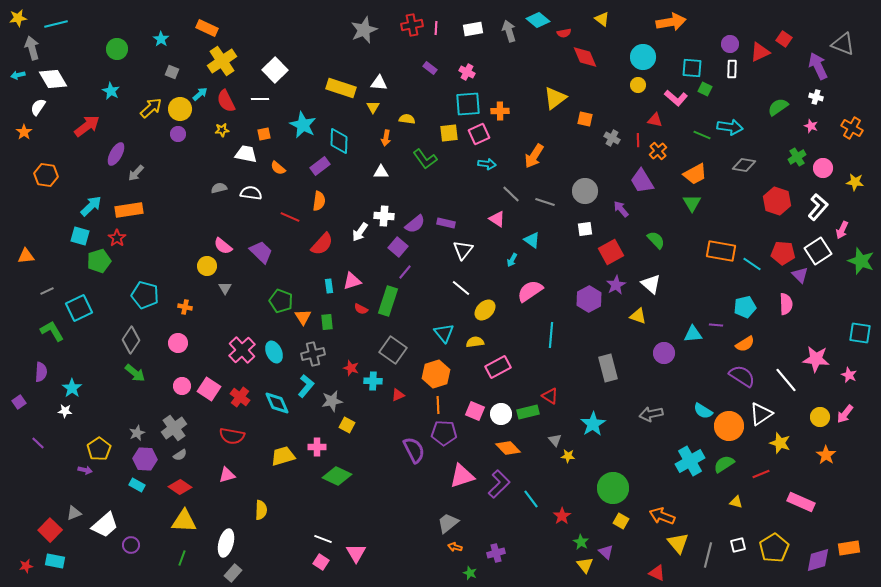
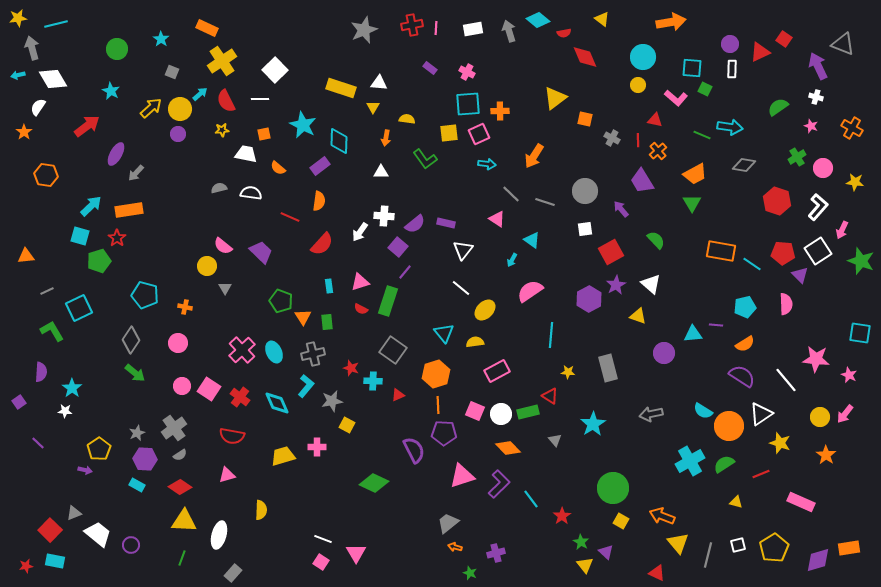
pink triangle at (352, 281): moved 8 px right, 1 px down
pink rectangle at (498, 367): moved 1 px left, 4 px down
yellow star at (568, 456): moved 84 px up
green diamond at (337, 476): moved 37 px right, 7 px down
white trapezoid at (105, 525): moved 7 px left, 9 px down; rotated 100 degrees counterclockwise
white ellipse at (226, 543): moved 7 px left, 8 px up
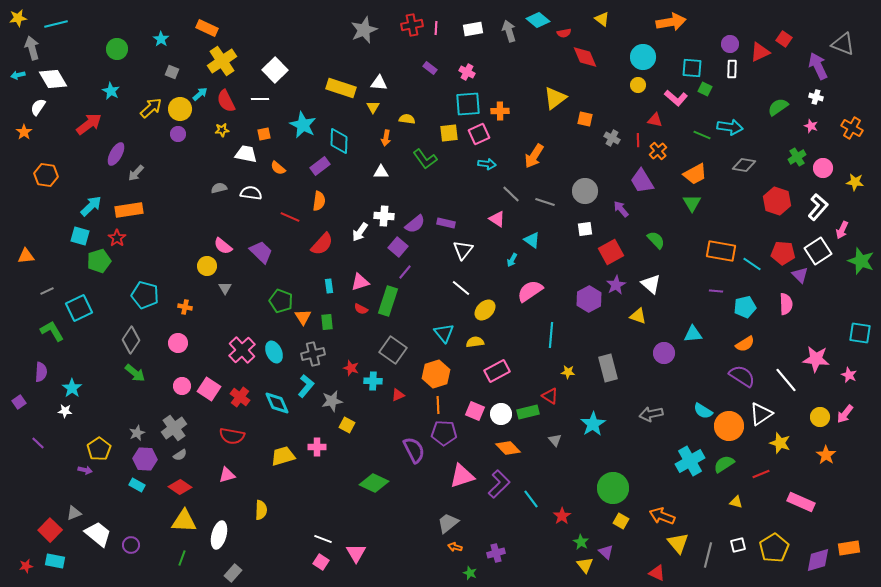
red arrow at (87, 126): moved 2 px right, 2 px up
purple line at (716, 325): moved 34 px up
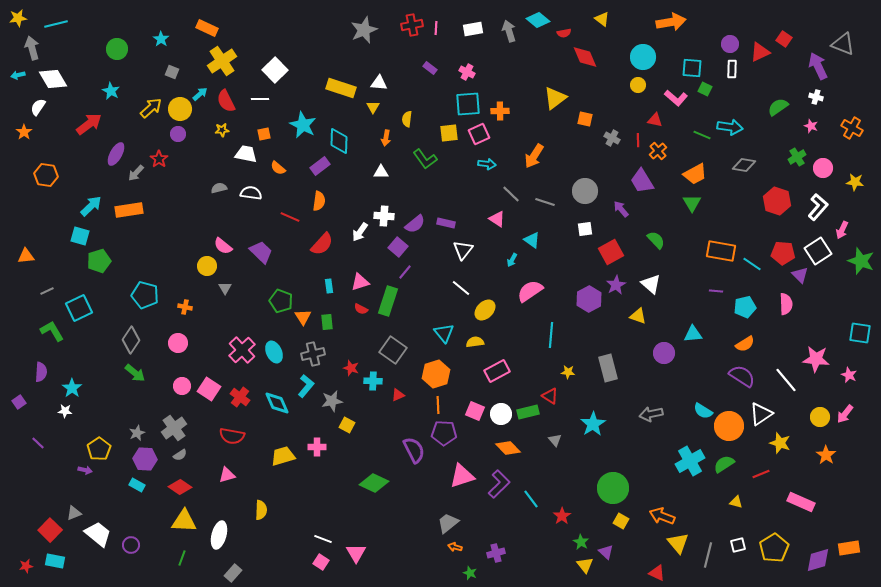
yellow semicircle at (407, 119): rotated 91 degrees counterclockwise
red star at (117, 238): moved 42 px right, 79 px up
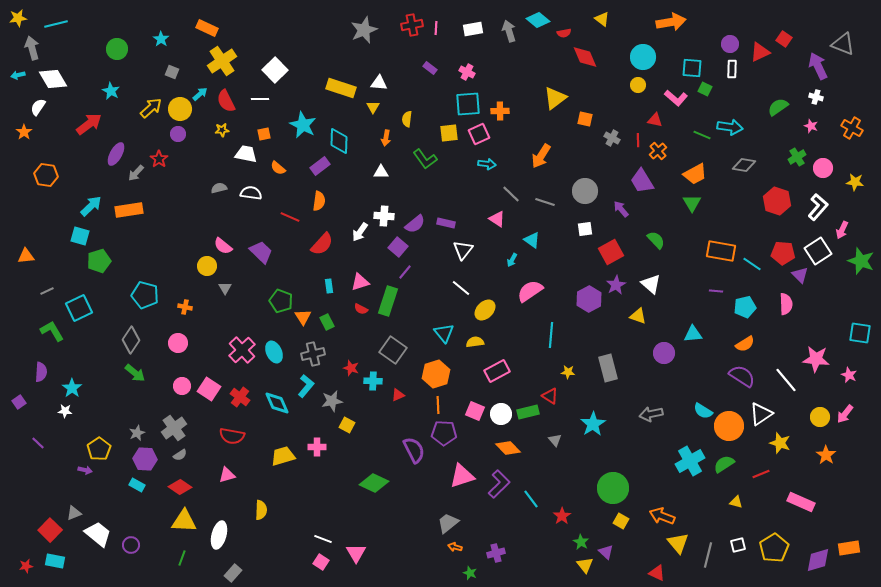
orange arrow at (534, 156): moved 7 px right
green rectangle at (327, 322): rotated 21 degrees counterclockwise
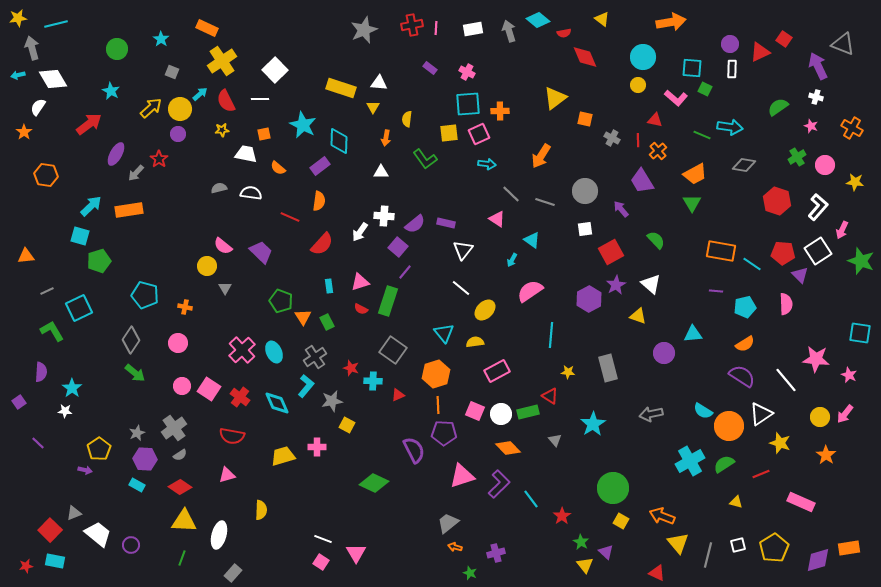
pink circle at (823, 168): moved 2 px right, 3 px up
gray cross at (313, 354): moved 2 px right, 3 px down; rotated 20 degrees counterclockwise
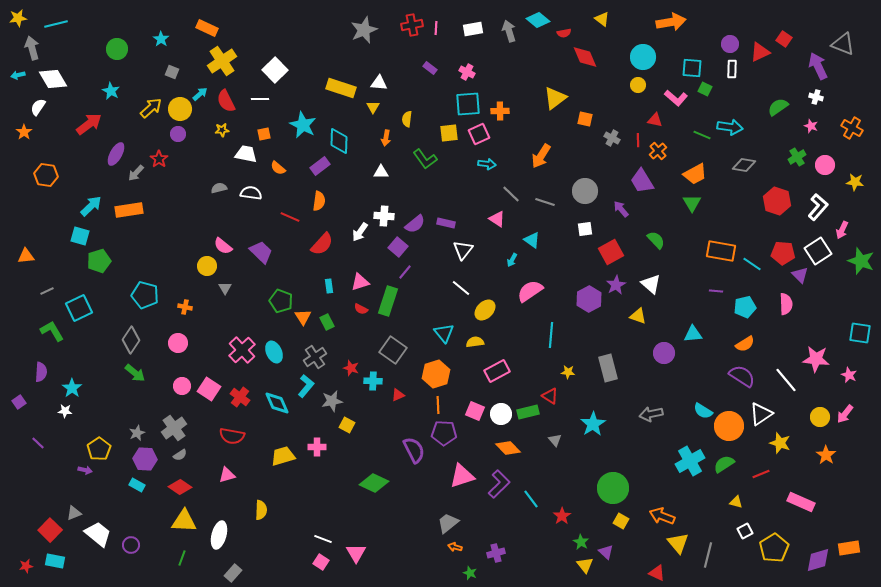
white square at (738, 545): moved 7 px right, 14 px up; rotated 14 degrees counterclockwise
